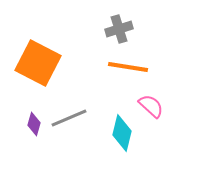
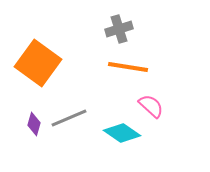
orange square: rotated 9 degrees clockwise
cyan diamond: rotated 69 degrees counterclockwise
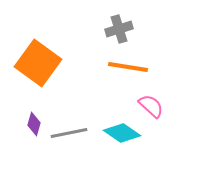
gray line: moved 15 px down; rotated 12 degrees clockwise
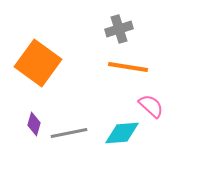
cyan diamond: rotated 39 degrees counterclockwise
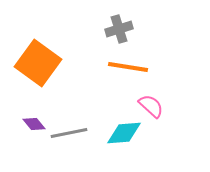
purple diamond: rotated 55 degrees counterclockwise
cyan diamond: moved 2 px right
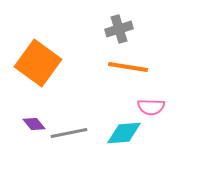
pink semicircle: moved 1 px down; rotated 140 degrees clockwise
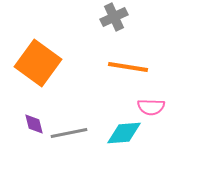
gray cross: moved 5 px left, 12 px up; rotated 8 degrees counterclockwise
purple diamond: rotated 25 degrees clockwise
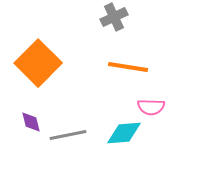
orange square: rotated 9 degrees clockwise
purple diamond: moved 3 px left, 2 px up
gray line: moved 1 px left, 2 px down
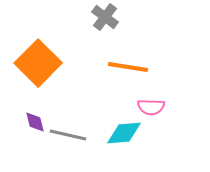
gray cross: moved 9 px left; rotated 28 degrees counterclockwise
purple diamond: moved 4 px right
gray line: rotated 24 degrees clockwise
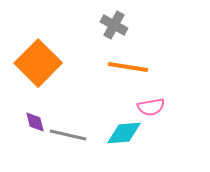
gray cross: moved 9 px right, 8 px down; rotated 8 degrees counterclockwise
pink semicircle: rotated 12 degrees counterclockwise
